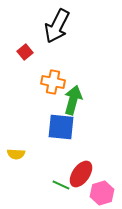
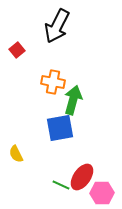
red square: moved 8 px left, 2 px up
blue square: moved 1 px left, 1 px down; rotated 16 degrees counterclockwise
yellow semicircle: rotated 60 degrees clockwise
red ellipse: moved 1 px right, 3 px down
pink hexagon: rotated 15 degrees clockwise
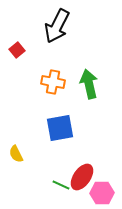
green arrow: moved 16 px right, 16 px up; rotated 28 degrees counterclockwise
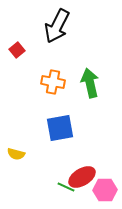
green arrow: moved 1 px right, 1 px up
yellow semicircle: rotated 48 degrees counterclockwise
red ellipse: rotated 24 degrees clockwise
green line: moved 5 px right, 2 px down
pink hexagon: moved 3 px right, 3 px up
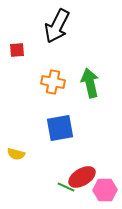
red square: rotated 35 degrees clockwise
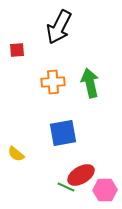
black arrow: moved 2 px right, 1 px down
orange cross: rotated 15 degrees counterclockwise
blue square: moved 3 px right, 5 px down
yellow semicircle: rotated 24 degrees clockwise
red ellipse: moved 1 px left, 2 px up
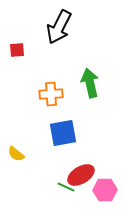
orange cross: moved 2 px left, 12 px down
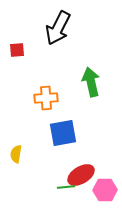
black arrow: moved 1 px left, 1 px down
green arrow: moved 1 px right, 1 px up
orange cross: moved 5 px left, 4 px down
yellow semicircle: rotated 60 degrees clockwise
green line: rotated 30 degrees counterclockwise
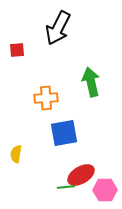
blue square: moved 1 px right
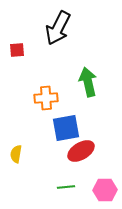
green arrow: moved 3 px left
blue square: moved 2 px right, 5 px up
red ellipse: moved 24 px up
